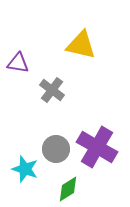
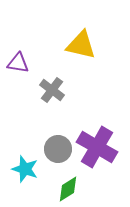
gray circle: moved 2 px right
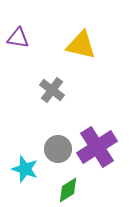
purple triangle: moved 25 px up
purple cross: rotated 27 degrees clockwise
green diamond: moved 1 px down
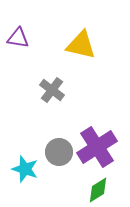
gray circle: moved 1 px right, 3 px down
green diamond: moved 30 px right
